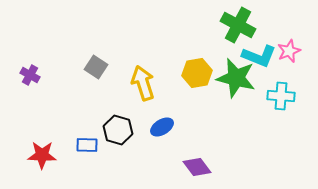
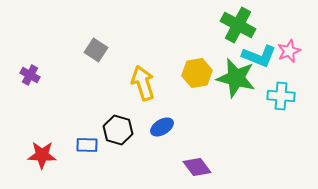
gray square: moved 17 px up
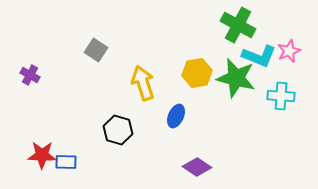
blue ellipse: moved 14 px right, 11 px up; rotated 35 degrees counterclockwise
blue rectangle: moved 21 px left, 17 px down
purple diamond: rotated 20 degrees counterclockwise
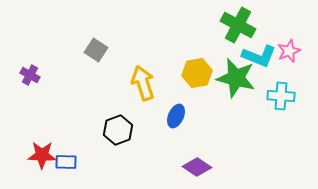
black hexagon: rotated 24 degrees clockwise
